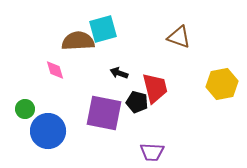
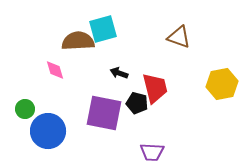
black pentagon: moved 1 px down
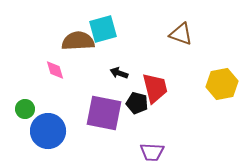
brown triangle: moved 2 px right, 3 px up
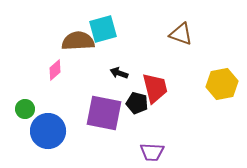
pink diamond: rotated 65 degrees clockwise
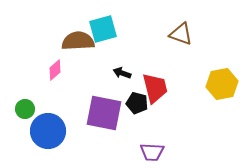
black arrow: moved 3 px right
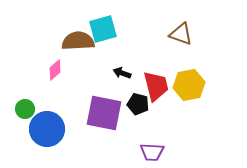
yellow hexagon: moved 33 px left, 1 px down
red trapezoid: moved 1 px right, 2 px up
black pentagon: moved 1 px right, 1 px down
blue circle: moved 1 px left, 2 px up
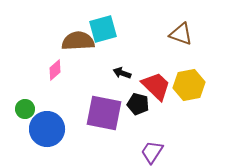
red trapezoid: rotated 32 degrees counterclockwise
purple trapezoid: rotated 120 degrees clockwise
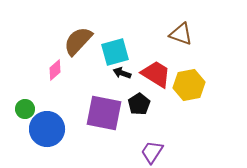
cyan square: moved 12 px right, 23 px down
brown semicircle: rotated 44 degrees counterclockwise
red trapezoid: moved 12 px up; rotated 12 degrees counterclockwise
black pentagon: moved 1 px right; rotated 25 degrees clockwise
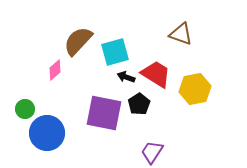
black arrow: moved 4 px right, 4 px down
yellow hexagon: moved 6 px right, 4 px down
blue circle: moved 4 px down
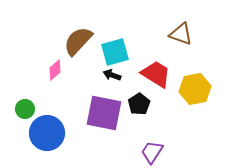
black arrow: moved 14 px left, 2 px up
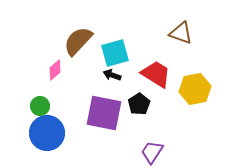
brown triangle: moved 1 px up
cyan square: moved 1 px down
green circle: moved 15 px right, 3 px up
